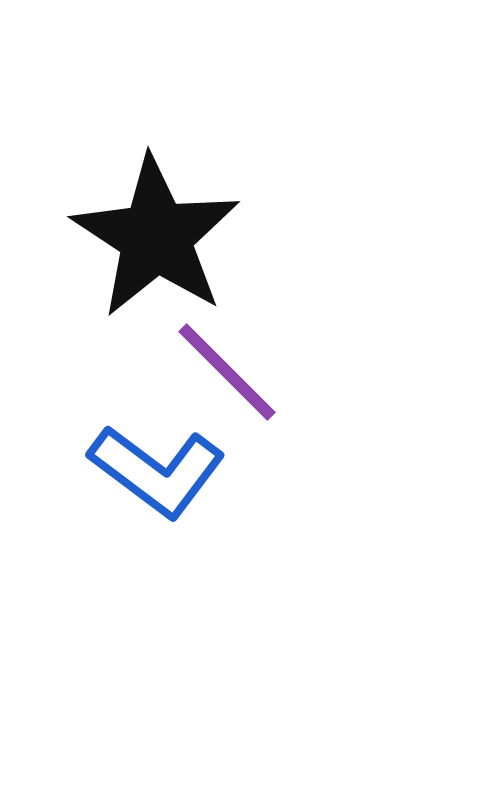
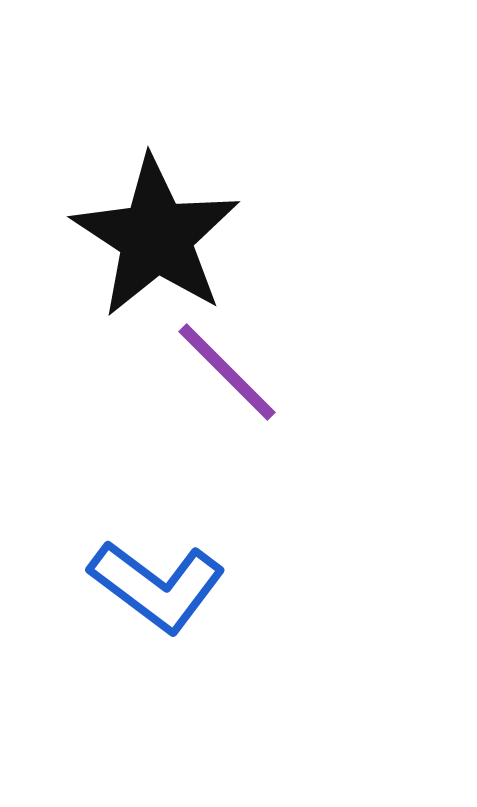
blue L-shape: moved 115 px down
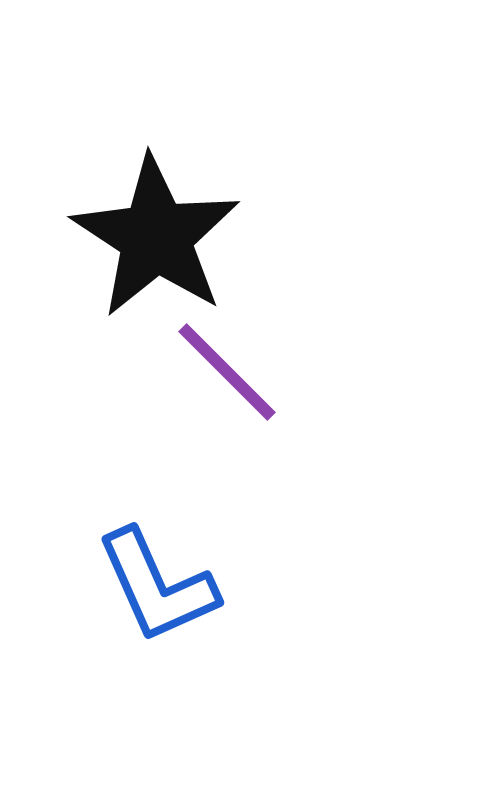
blue L-shape: rotated 29 degrees clockwise
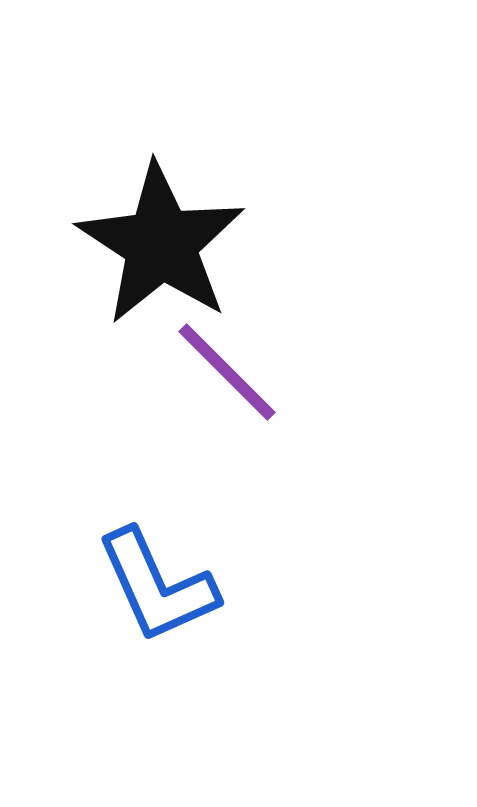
black star: moved 5 px right, 7 px down
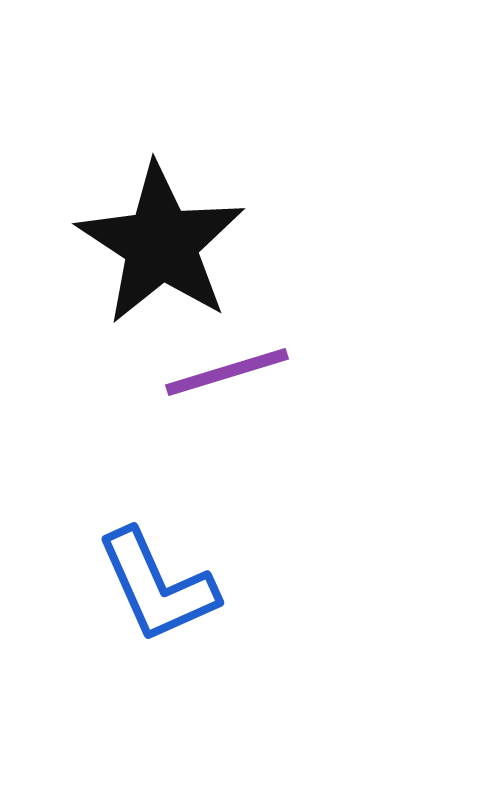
purple line: rotated 62 degrees counterclockwise
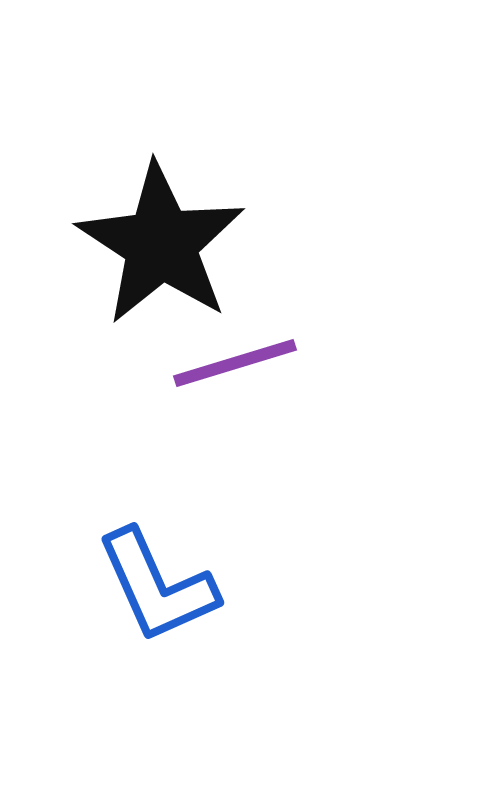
purple line: moved 8 px right, 9 px up
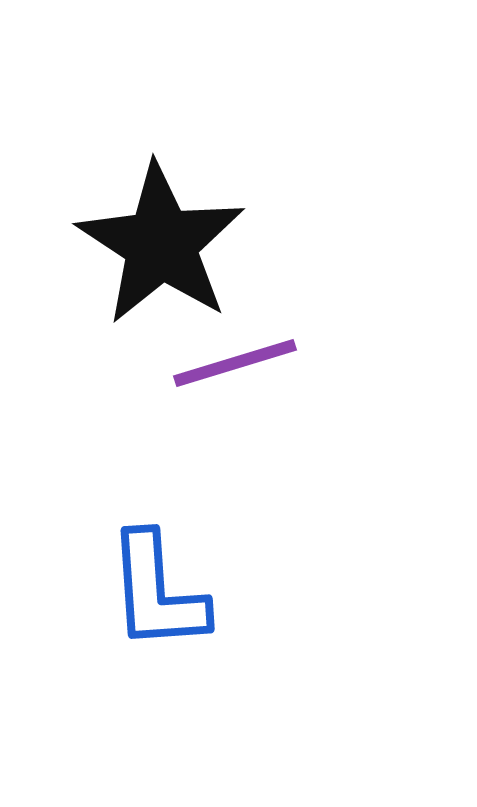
blue L-shape: moved 6 px down; rotated 20 degrees clockwise
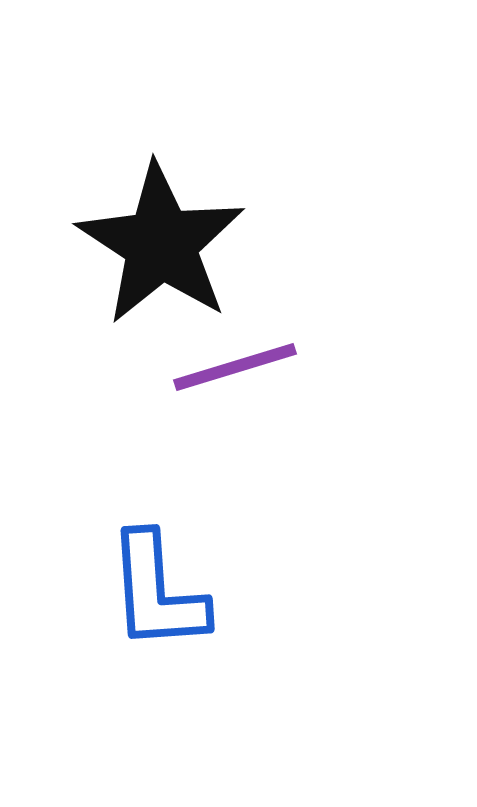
purple line: moved 4 px down
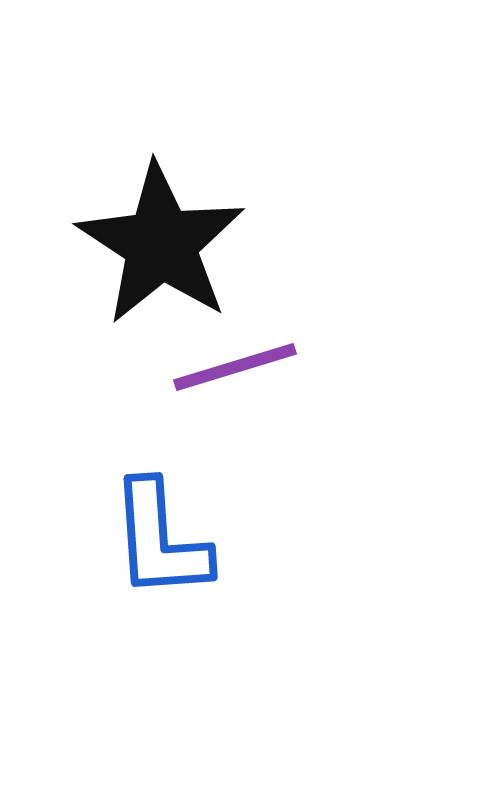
blue L-shape: moved 3 px right, 52 px up
